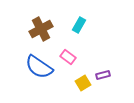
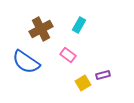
pink rectangle: moved 2 px up
blue semicircle: moved 13 px left, 5 px up
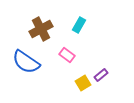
pink rectangle: moved 1 px left
purple rectangle: moved 2 px left; rotated 24 degrees counterclockwise
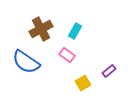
cyan rectangle: moved 4 px left, 6 px down
purple rectangle: moved 8 px right, 4 px up
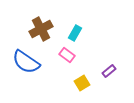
cyan rectangle: moved 2 px down
yellow square: moved 1 px left
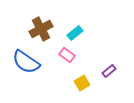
cyan rectangle: rotated 21 degrees clockwise
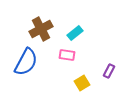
pink rectangle: rotated 28 degrees counterclockwise
blue semicircle: rotated 96 degrees counterclockwise
purple rectangle: rotated 24 degrees counterclockwise
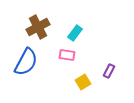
brown cross: moved 3 px left, 2 px up
cyan rectangle: rotated 14 degrees counterclockwise
yellow square: moved 1 px right, 1 px up
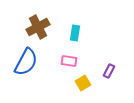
cyan rectangle: rotated 28 degrees counterclockwise
pink rectangle: moved 2 px right, 6 px down
yellow square: moved 1 px down
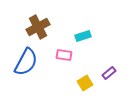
cyan rectangle: moved 8 px right, 3 px down; rotated 63 degrees clockwise
pink rectangle: moved 5 px left, 6 px up
purple rectangle: moved 2 px down; rotated 24 degrees clockwise
yellow square: moved 2 px right
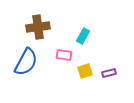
brown cross: rotated 20 degrees clockwise
cyan rectangle: rotated 42 degrees counterclockwise
purple rectangle: rotated 24 degrees clockwise
yellow square: moved 12 px up; rotated 14 degrees clockwise
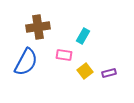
yellow square: rotated 21 degrees counterclockwise
